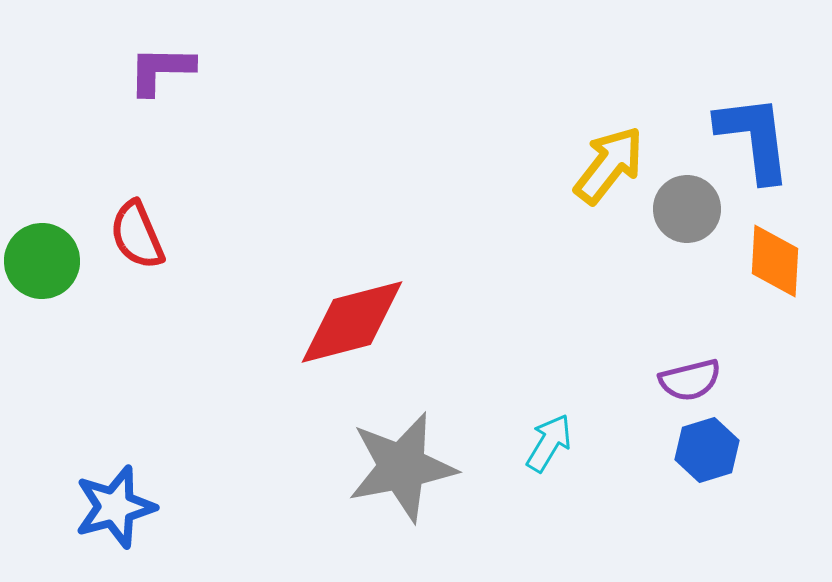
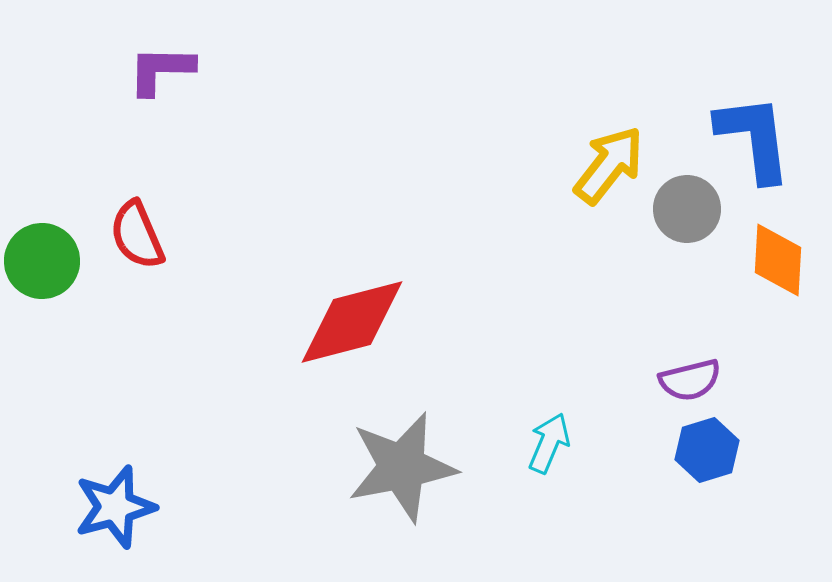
orange diamond: moved 3 px right, 1 px up
cyan arrow: rotated 8 degrees counterclockwise
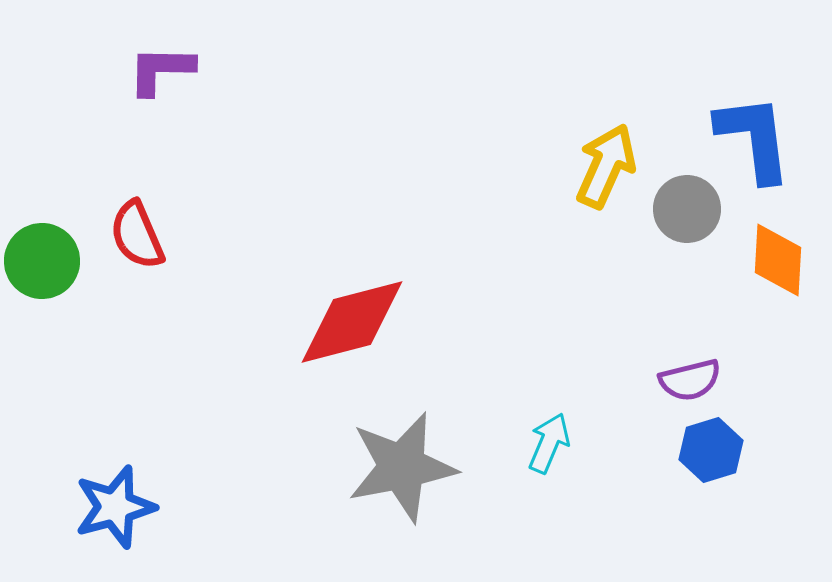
yellow arrow: moved 3 px left, 1 px down; rotated 14 degrees counterclockwise
blue hexagon: moved 4 px right
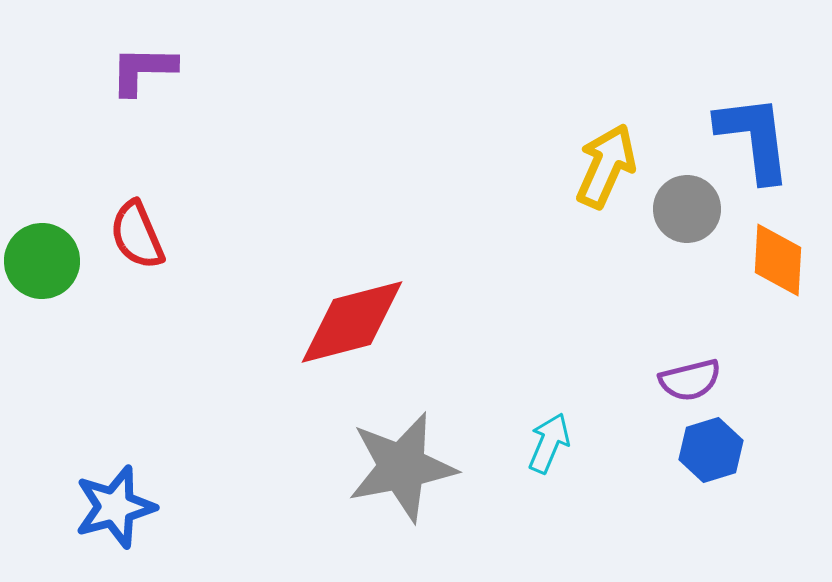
purple L-shape: moved 18 px left
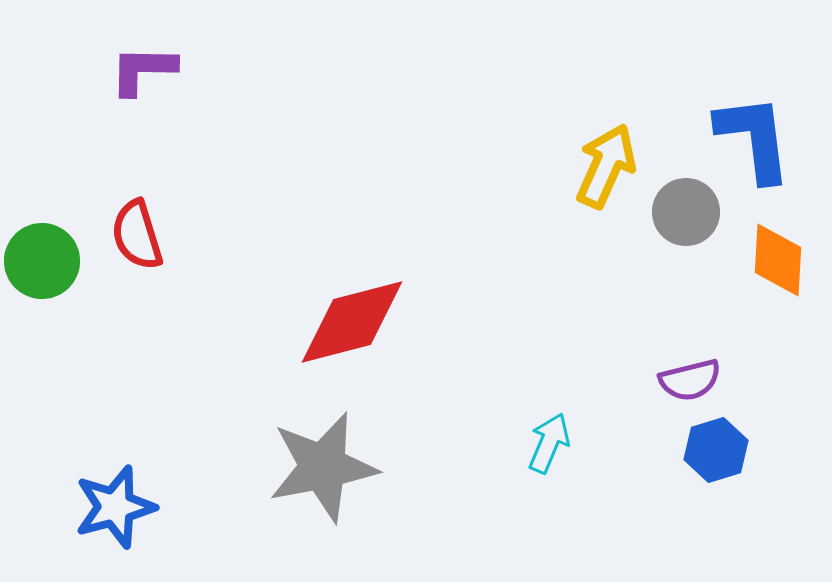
gray circle: moved 1 px left, 3 px down
red semicircle: rotated 6 degrees clockwise
blue hexagon: moved 5 px right
gray star: moved 79 px left
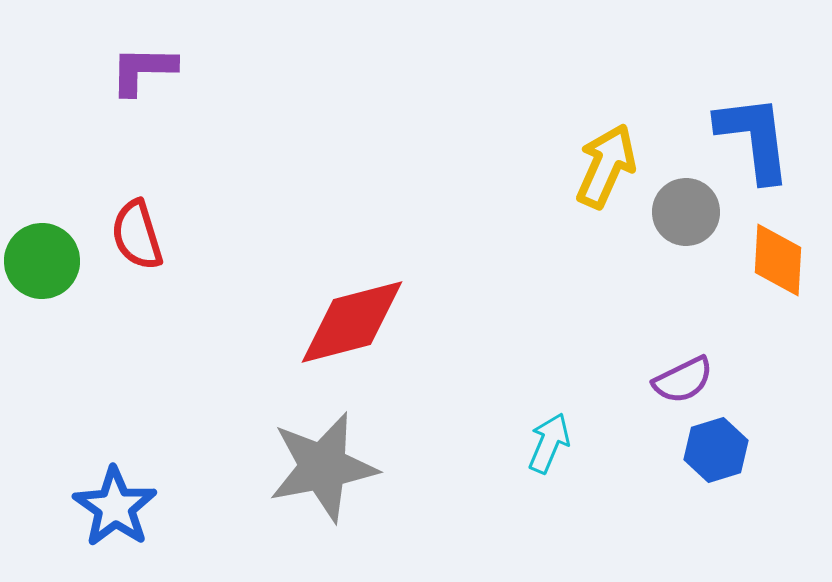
purple semicircle: moved 7 px left; rotated 12 degrees counterclockwise
blue star: rotated 22 degrees counterclockwise
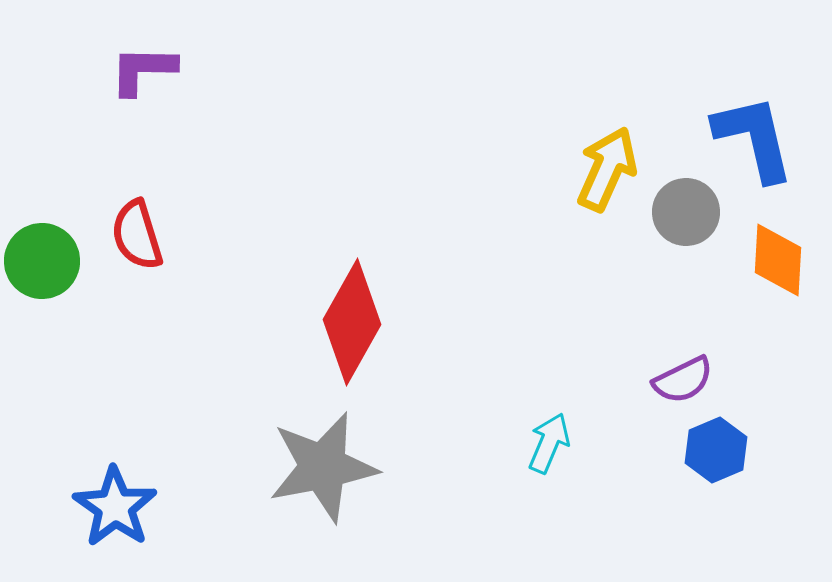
blue L-shape: rotated 6 degrees counterclockwise
yellow arrow: moved 1 px right, 3 px down
red diamond: rotated 46 degrees counterclockwise
blue hexagon: rotated 6 degrees counterclockwise
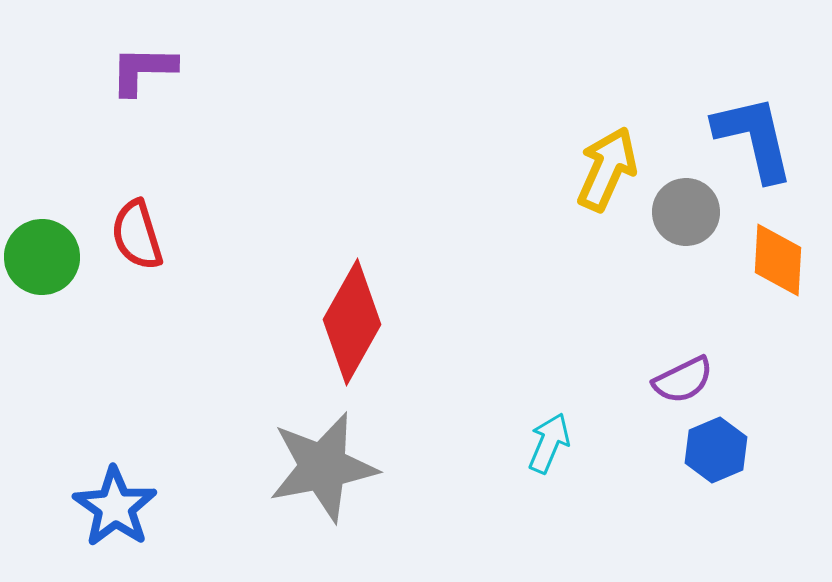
green circle: moved 4 px up
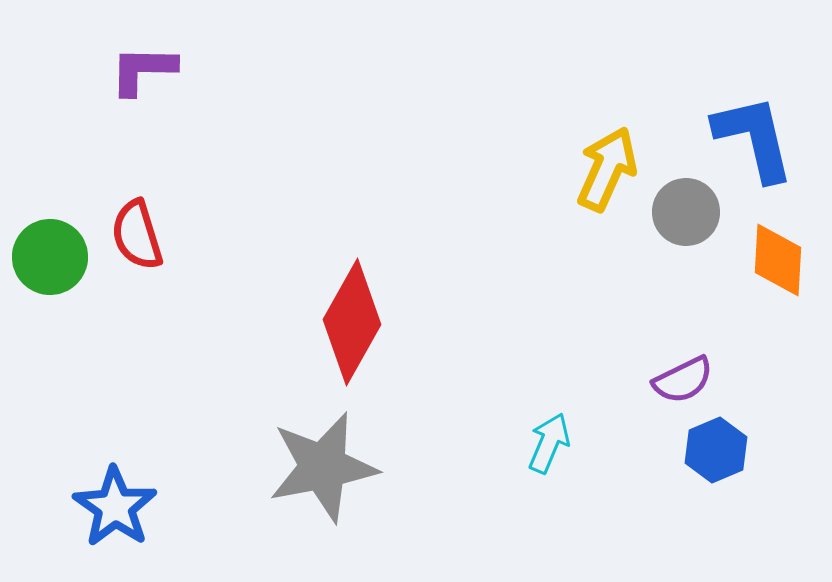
green circle: moved 8 px right
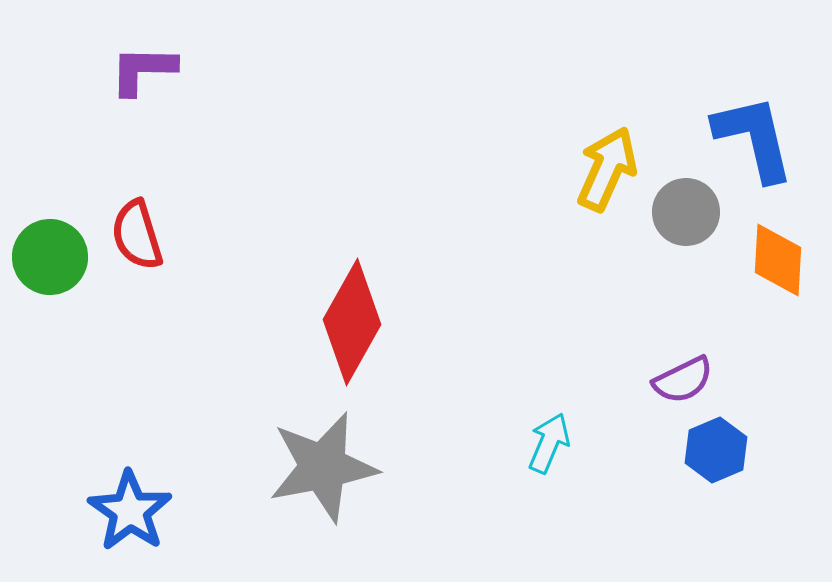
blue star: moved 15 px right, 4 px down
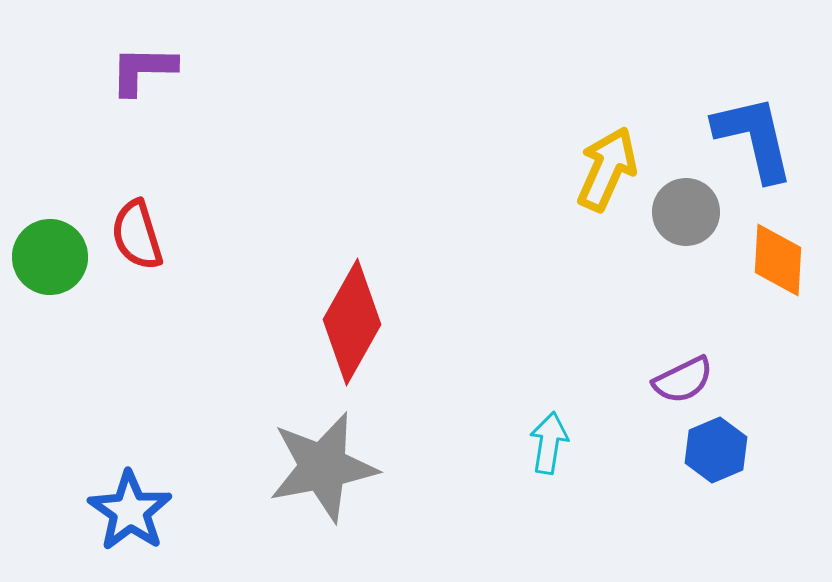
cyan arrow: rotated 14 degrees counterclockwise
